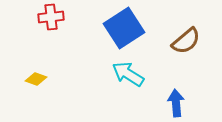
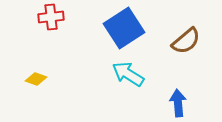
blue arrow: moved 2 px right
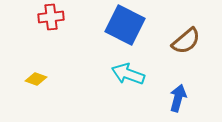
blue square: moved 1 px right, 3 px up; rotated 30 degrees counterclockwise
cyan arrow: rotated 12 degrees counterclockwise
blue arrow: moved 5 px up; rotated 20 degrees clockwise
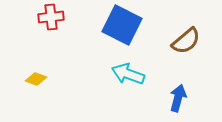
blue square: moved 3 px left
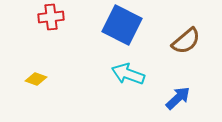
blue arrow: rotated 32 degrees clockwise
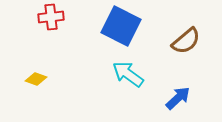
blue square: moved 1 px left, 1 px down
cyan arrow: rotated 16 degrees clockwise
